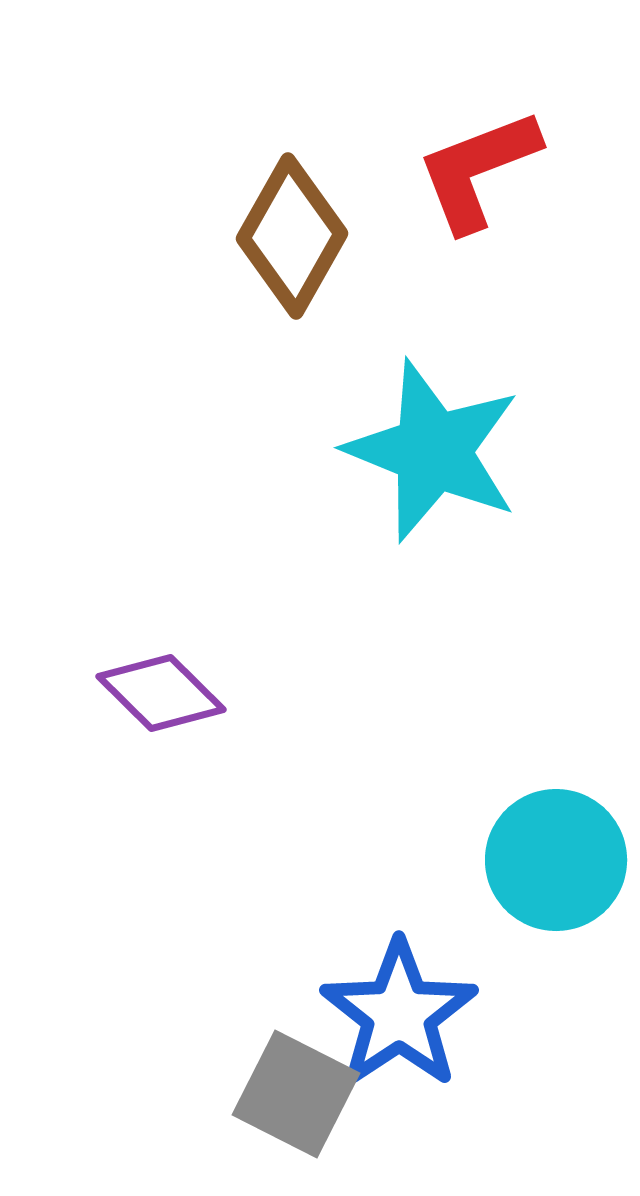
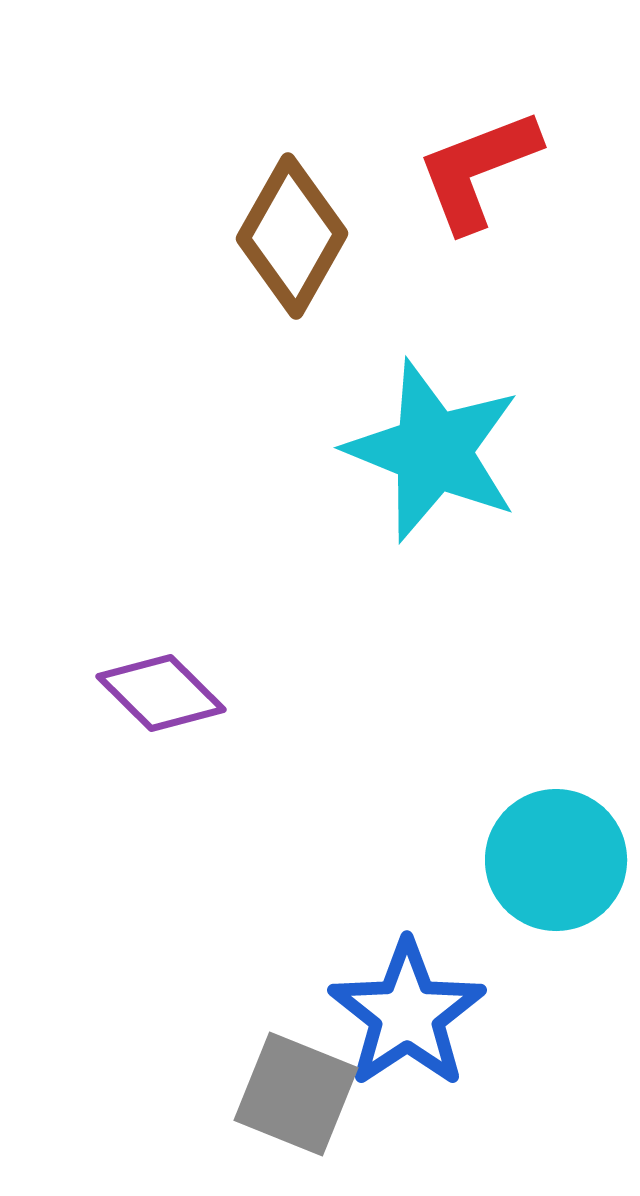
blue star: moved 8 px right
gray square: rotated 5 degrees counterclockwise
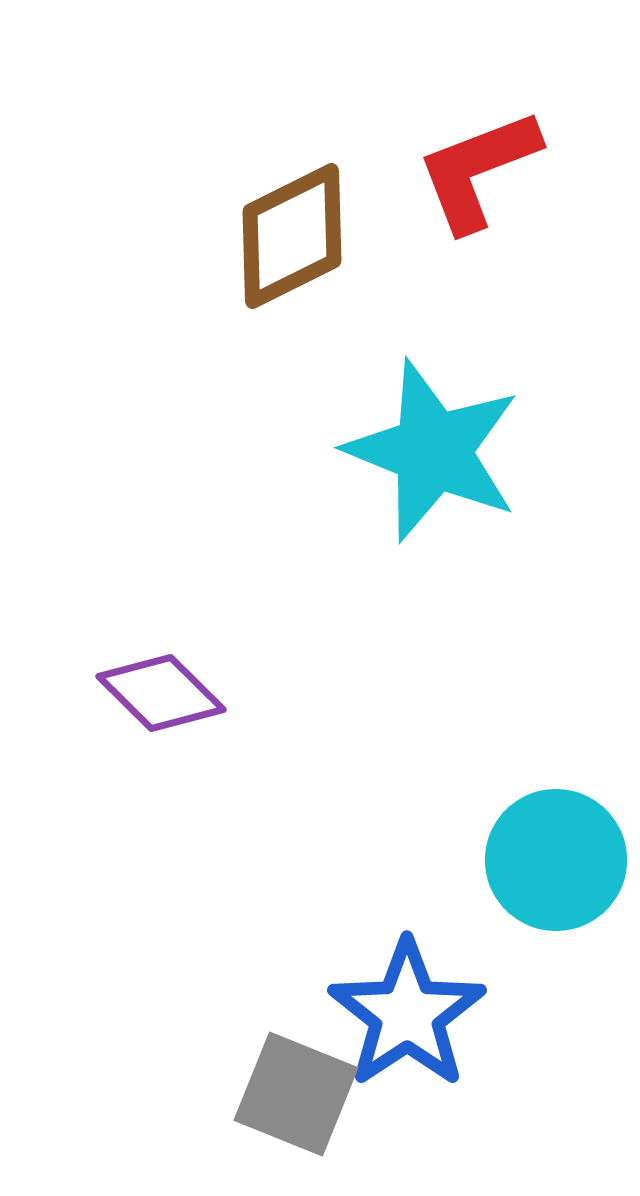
brown diamond: rotated 34 degrees clockwise
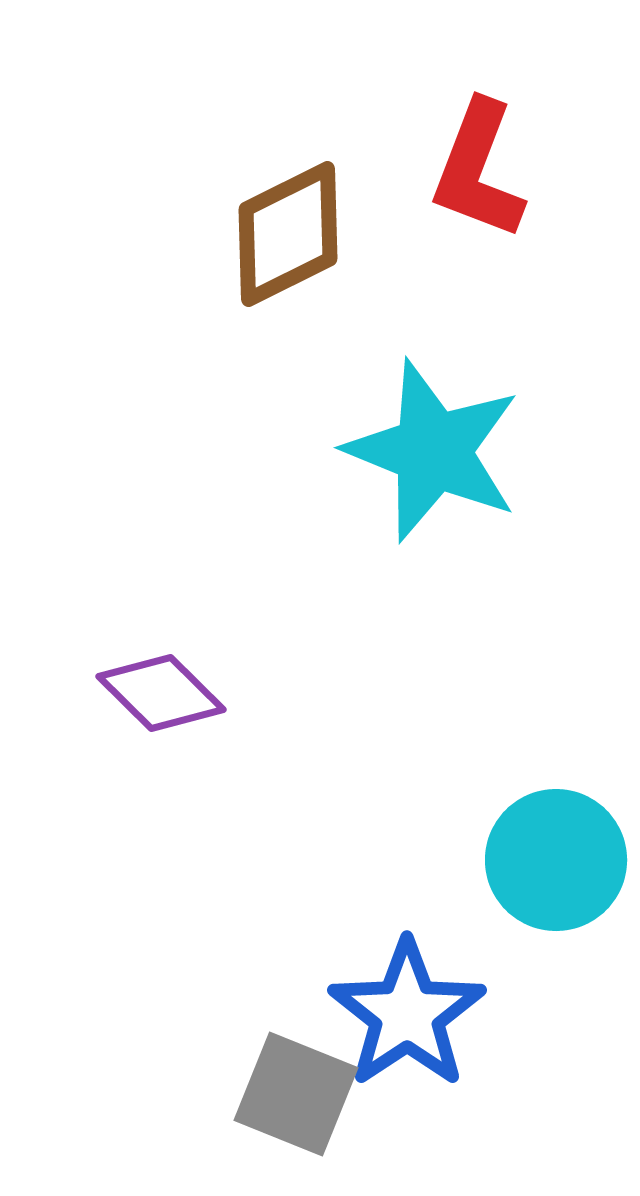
red L-shape: rotated 48 degrees counterclockwise
brown diamond: moved 4 px left, 2 px up
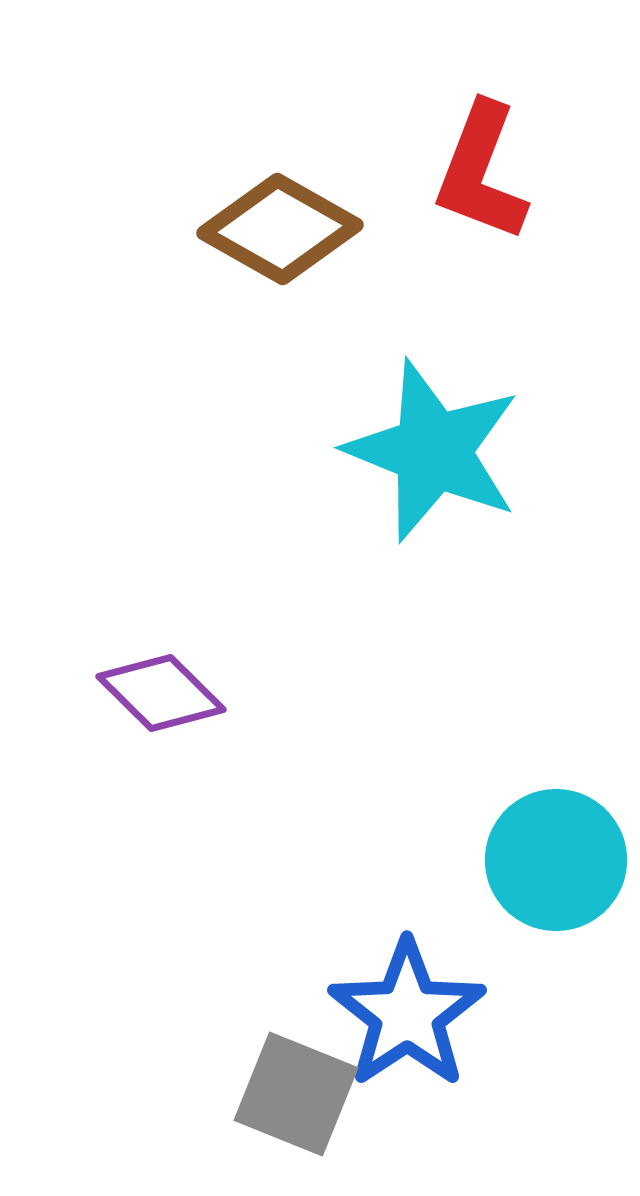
red L-shape: moved 3 px right, 2 px down
brown diamond: moved 8 px left, 5 px up; rotated 56 degrees clockwise
